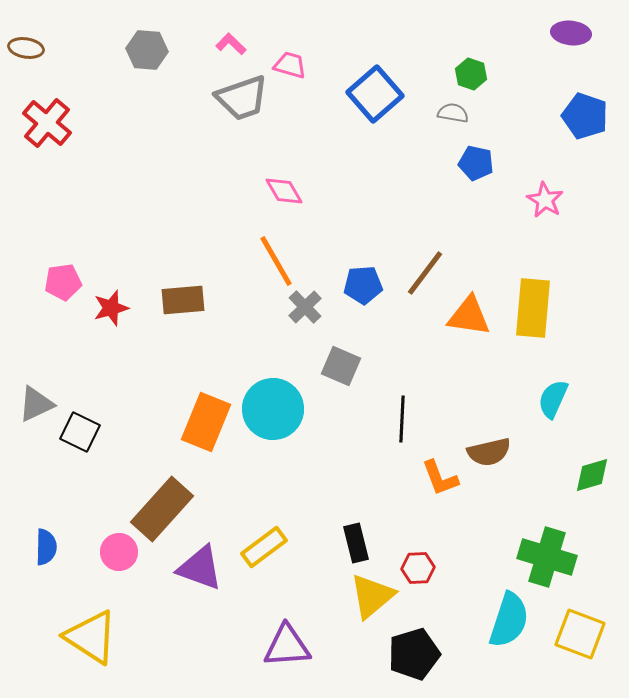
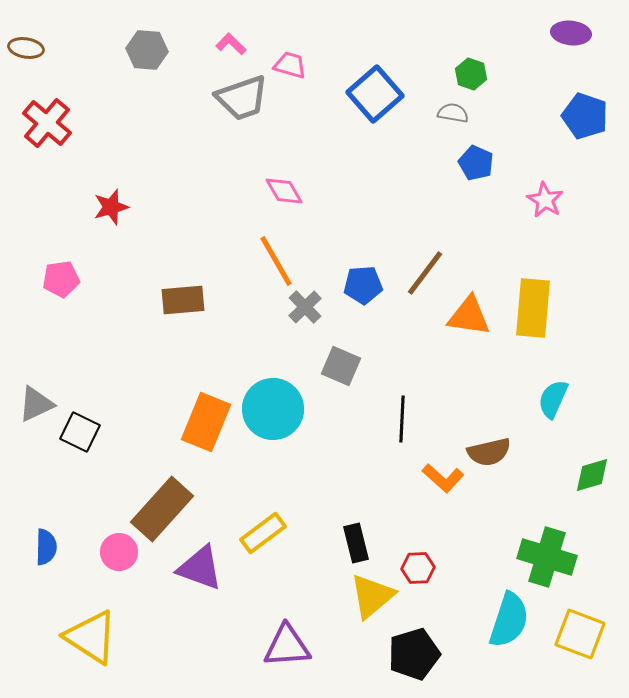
blue pentagon at (476, 163): rotated 12 degrees clockwise
pink pentagon at (63, 282): moved 2 px left, 3 px up
red star at (111, 308): moved 101 px up
orange L-shape at (440, 478): moved 3 px right; rotated 27 degrees counterclockwise
yellow rectangle at (264, 547): moved 1 px left, 14 px up
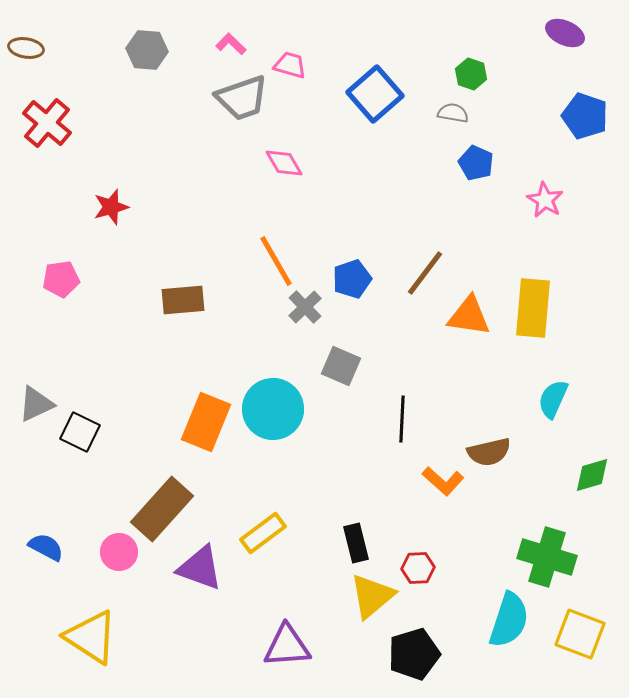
purple ellipse at (571, 33): moved 6 px left; rotated 18 degrees clockwise
pink diamond at (284, 191): moved 28 px up
blue pentagon at (363, 285): moved 11 px left, 6 px up; rotated 15 degrees counterclockwise
orange L-shape at (443, 478): moved 3 px down
blue semicircle at (46, 547): rotated 63 degrees counterclockwise
